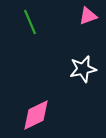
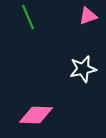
green line: moved 2 px left, 5 px up
pink diamond: rotated 28 degrees clockwise
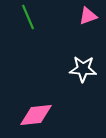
white star: rotated 16 degrees clockwise
pink diamond: rotated 8 degrees counterclockwise
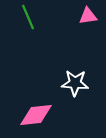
pink triangle: rotated 12 degrees clockwise
white star: moved 8 px left, 14 px down
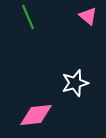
pink triangle: rotated 48 degrees clockwise
white star: rotated 20 degrees counterclockwise
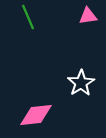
pink triangle: rotated 48 degrees counterclockwise
white star: moved 6 px right; rotated 16 degrees counterclockwise
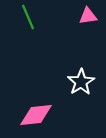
white star: moved 1 px up
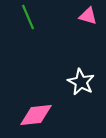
pink triangle: rotated 24 degrees clockwise
white star: rotated 12 degrees counterclockwise
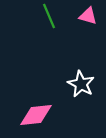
green line: moved 21 px right, 1 px up
white star: moved 2 px down
